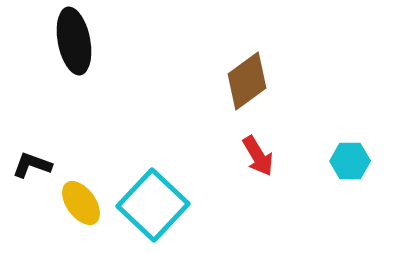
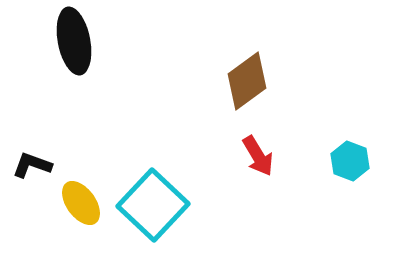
cyan hexagon: rotated 21 degrees clockwise
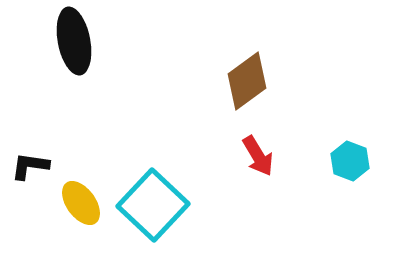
black L-shape: moved 2 px left, 1 px down; rotated 12 degrees counterclockwise
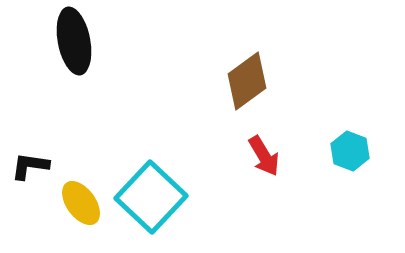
red arrow: moved 6 px right
cyan hexagon: moved 10 px up
cyan square: moved 2 px left, 8 px up
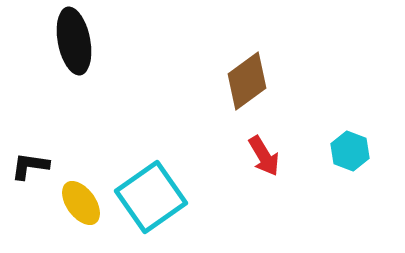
cyan square: rotated 12 degrees clockwise
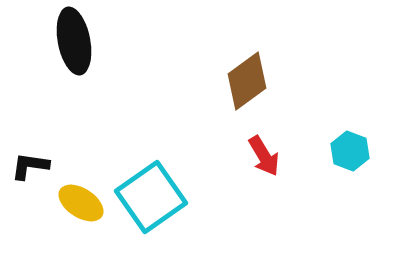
yellow ellipse: rotated 21 degrees counterclockwise
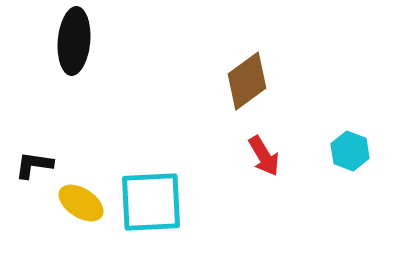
black ellipse: rotated 16 degrees clockwise
black L-shape: moved 4 px right, 1 px up
cyan square: moved 5 px down; rotated 32 degrees clockwise
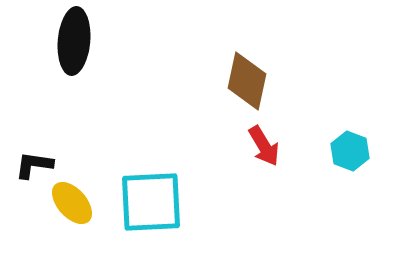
brown diamond: rotated 42 degrees counterclockwise
red arrow: moved 10 px up
yellow ellipse: moved 9 px left; rotated 15 degrees clockwise
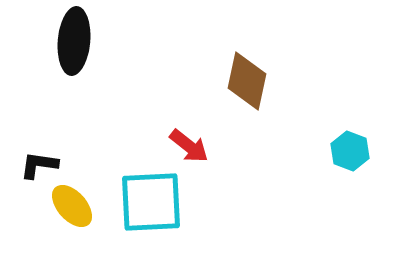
red arrow: moved 75 px left; rotated 21 degrees counterclockwise
black L-shape: moved 5 px right
yellow ellipse: moved 3 px down
